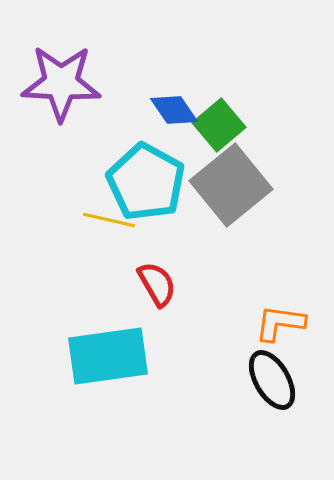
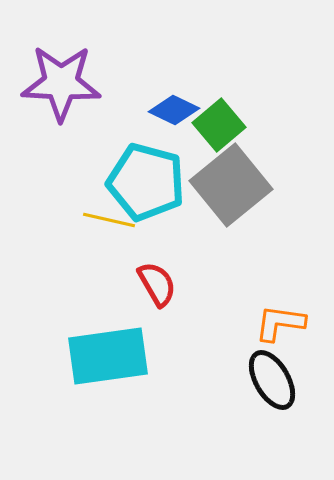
blue diamond: rotated 30 degrees counterclockwise
cyan pentagon: rotated 14 degrees counterclockwise
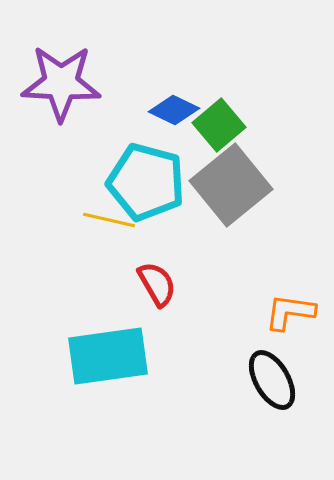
orange L-shape: moved 10 px right, 11 px up
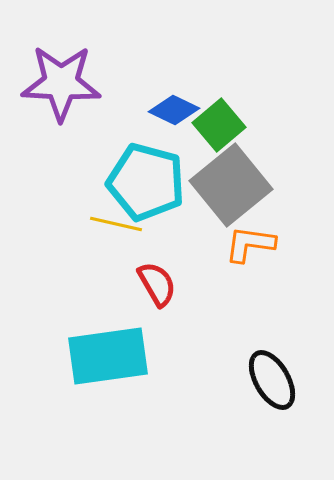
yellow line: moved 7 px right, 4 px down
orange L-shape: moved 40 px left, 68 px up
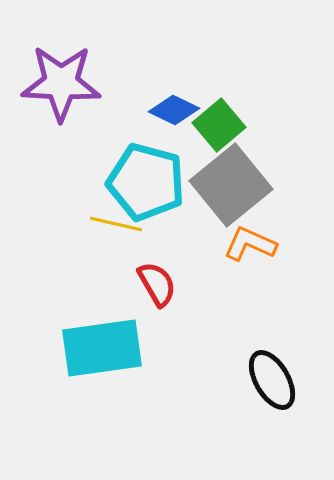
orange L-shape: rotated 16 degrees clockwise
cyan rectangle: moved 6 px left, 8 px up
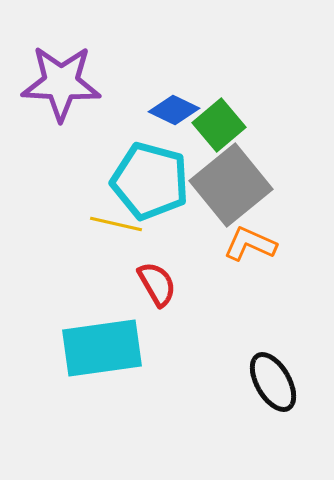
cyan pentagon: moved 4 px right, 1 px up
black ellipse: moved 1 px right, 2 px down
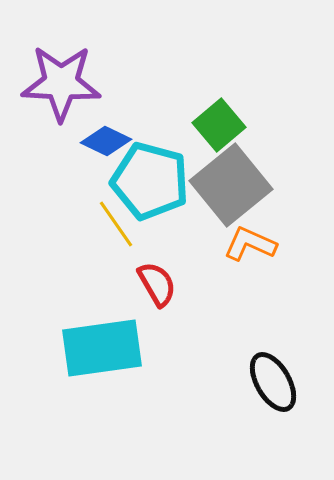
blue diamond: moved 68 px left, 31 px down
yellow line: rotated 42 degrees clockwise
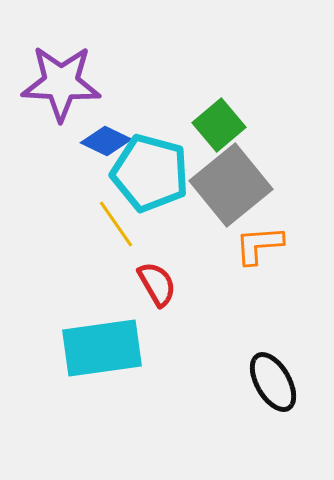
cyan pentagon: moved 8 px up
orange L-shape: moved 9 px right, 1 px down; rotated 28 degrees counterclockwise
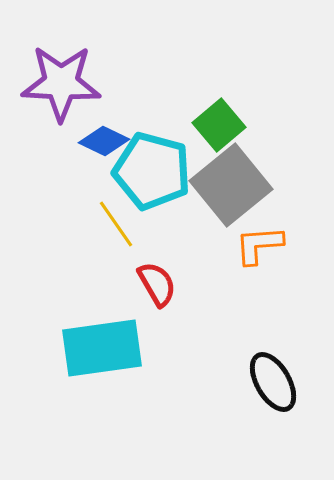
blue diamond: moved 2 px left
cyan pentagon: moved 2 px right, 2 px up
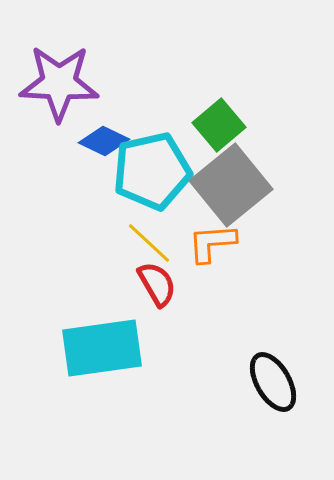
purple star: moved 2 px left
cyan pentagon: rotated 28 degrees counterclockwise
yellow line: moved 33 px right, 19 px down; rotated 12 degrees counterclockwise
orange L-shape: moved 47 px left, 2 px up
